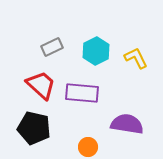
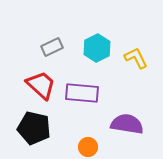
cyan hexagon: moved 1 px right, 3 px up
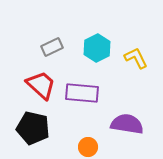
black pentagon: moved 1 px left
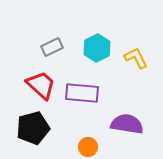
black pentagon: rotated 28 degrees counterclockwise
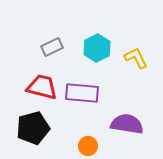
red trapezoid: moved 1 px right, 2 px down; rotated 28 degrees counterclockwise
orange circle: moved 1 px up
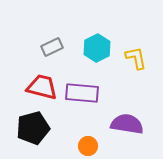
yellow L-shape: rotated 15 degrees clockwise
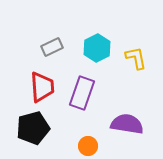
red trapezoid: rotated 72 degrees clockwise
purple rectangle: rotated 76 degrees counterclockwise
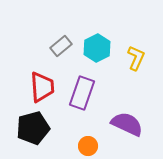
gray rectangle: moved 9 px right, 1 px up; rotated 15 degrees counterclockwise
yellow L-shape: rotated 35 degrees clockwise
purple semicircle: rotated 16 degrees clockwise
